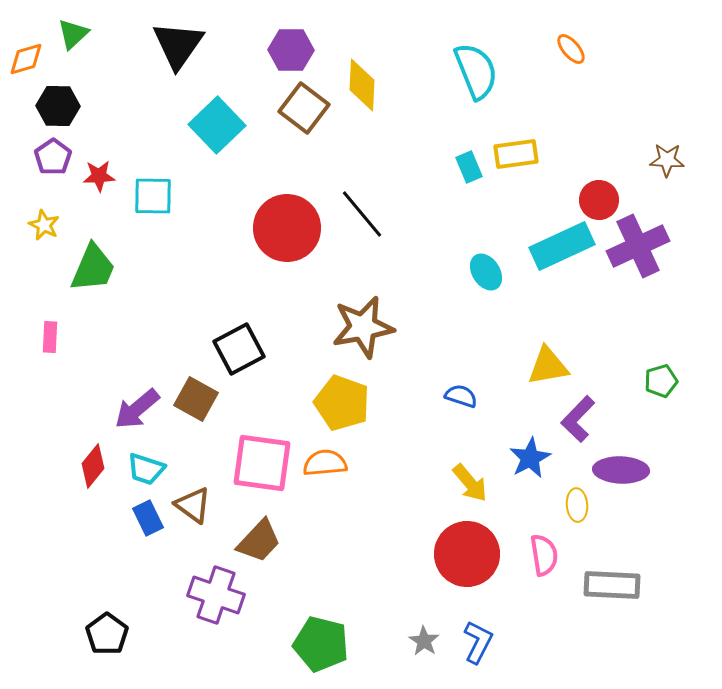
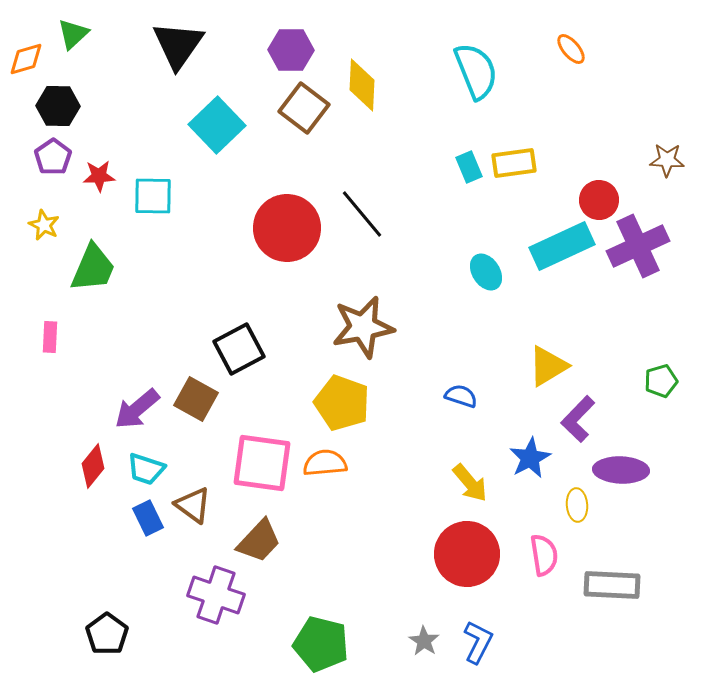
yellow rectangle at (516, 154): moved 2 px left, 9 px down
yellow triangle at (548, 366): rotated 21 degrees counterclockwise
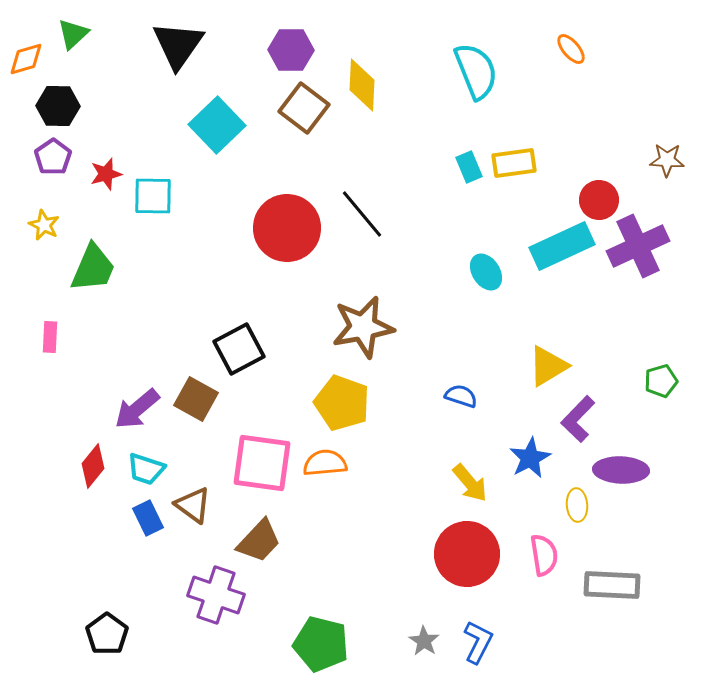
red star at (99, 176): moved 7 px right, 2 px up; rotated 12 degrees counterclockwise
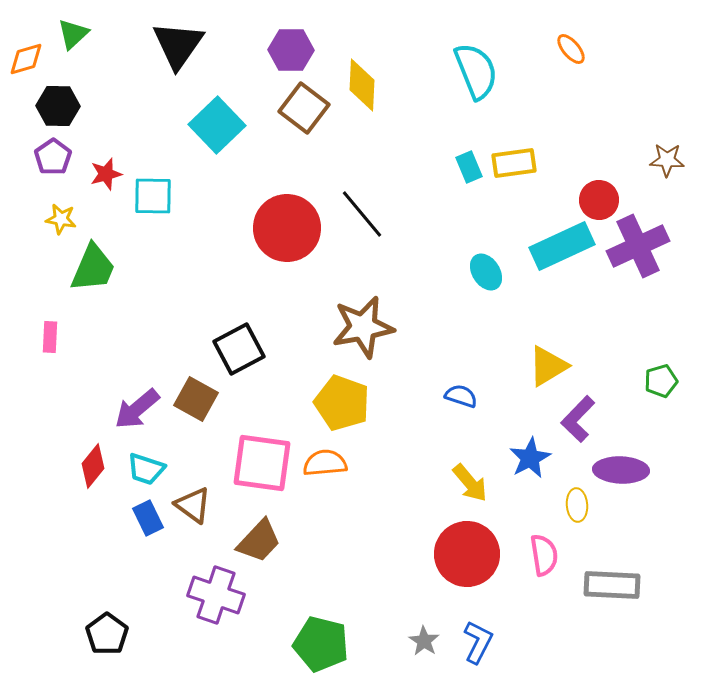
yellow star at (44, 225): moved 17 px right, 6 px up; rotated 16 degrees counterclockwise
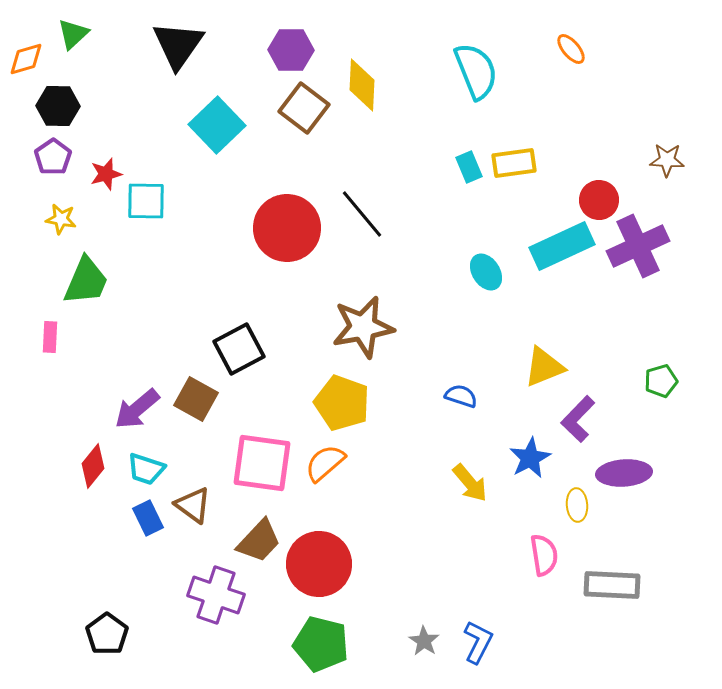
cyan square at (153, 196): moved 7 px left, 5 px down
green trapezoid at (93, 268): moved 7 px left, 13 px down
yellow triangle at (548, 366): moved 4 px left, 1 px down; rotated 9 degrees clockwise
orange semicircle at (325, 463): rotated 36 degrees counterclockwise
purple ellipse at (621, 470): moved 3 px right, 3 px down; rotated 6 degrees counterclockwise
red circle at (467, 554): moved 148 px left, 10 px down
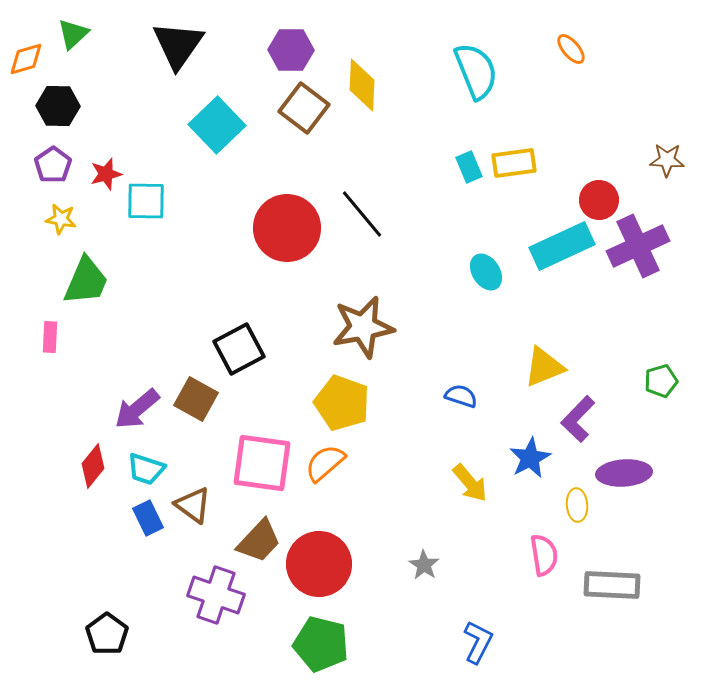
purple pentagon at (53, 157): moved 8 px down
gray star at (424, 641): moved 76 px up
